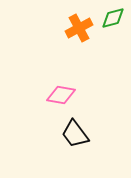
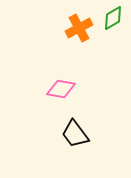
green diamond: rotated 15 degrees counterclockwise
pink diamond: moved 6 px up
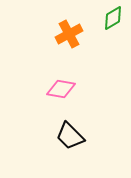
orange cross: moved 10 px left, 6 px down
black trapezoid: moved 5 px left, 2 px down; rotated 8 degrees counterclockwise
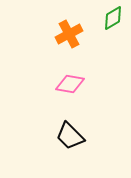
pink diamond: moved 9 px right, 5 px up
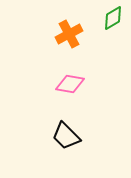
black trapezoid: moved 4 px left
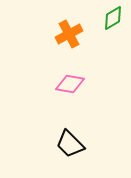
black trapezoid: moved 4 px right, 8 px down
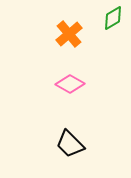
orange cross: rotated 12 degrees counterclockwise
pink diamond: rotated 20 degrees clockwise
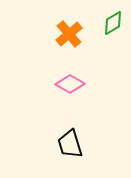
green diamond: moved 5 px down
black trapezoid: rotated 28 degrees clockwise
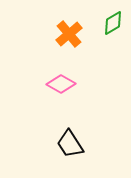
pink diamond: moved 9 px left
black trapezoid: rotated 16 degrees counterclockwise
